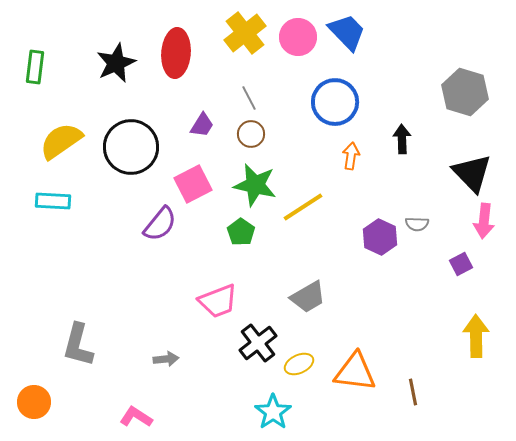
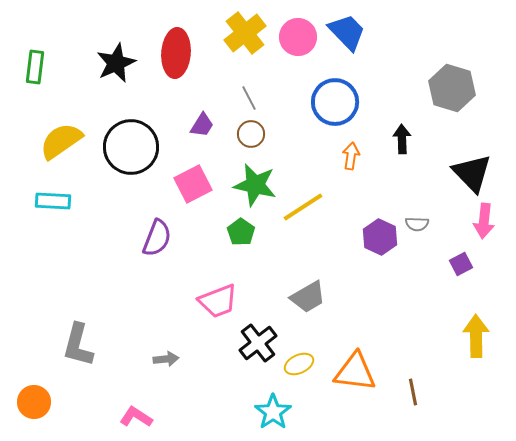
gray hexagon: moved 13 px left, 4 px up
purple semicircle: moved 3 px left, 14 px down; rotated 18 degrees counterclockwise
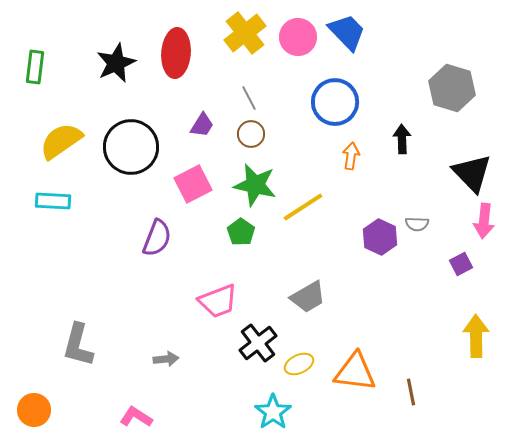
brown line: moved 2 px left
orange circle: moved 8 px down
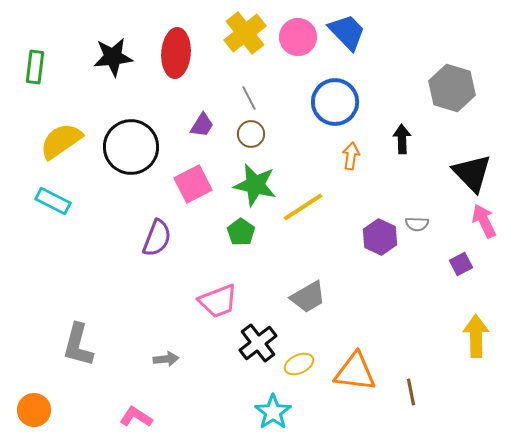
black star: moved 3 px left, 6 px up; rotated 18 degrees clockwise
cyan rectangle: rotated 24 degrees clockwise
pink arrow: rotated 148 degrees clockwise
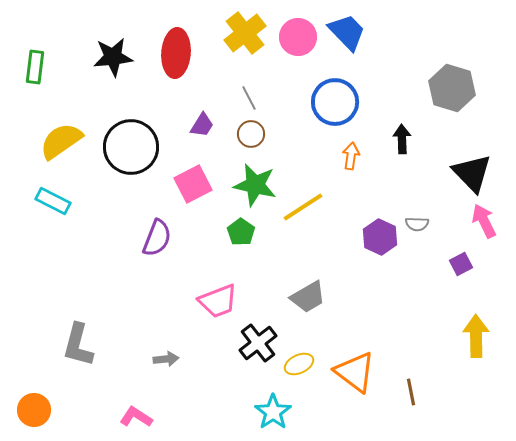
orange triangle: rotated 30 degrees clockwise
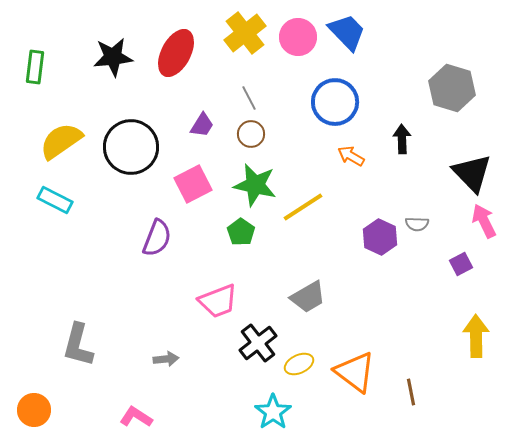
red ellipse: rotated 24 degrees clockwise
orange arrow: rotated 68 degrees counterclockwise
cyan rectangle: moved 2 px right, 1 px up
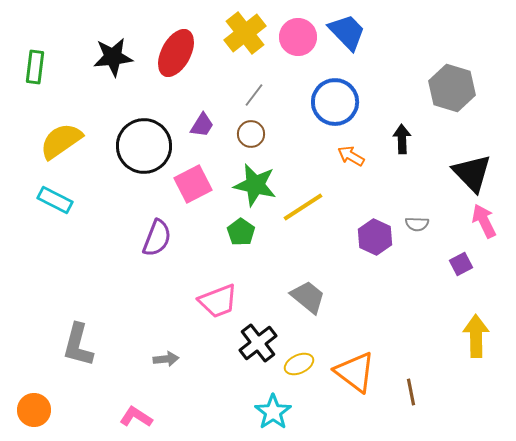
gray line: moved 5 px right, 3 px up; rotated 65 degrees clockwise
black circle: moved 13 px right, 1 px up
purple hexagon: moved 5 px left
gray trapezoid: rotated 111 degrees counterclockwise
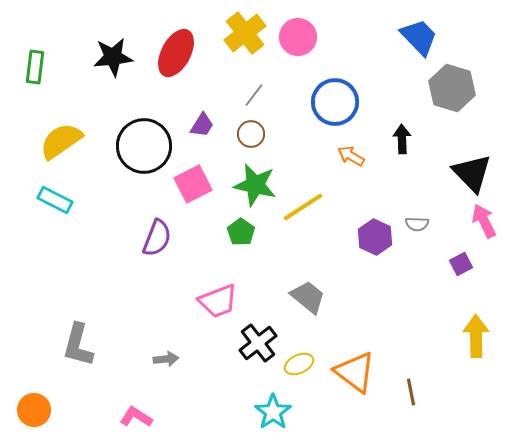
blue trapezoid: moved 72 px right, 5 px down
